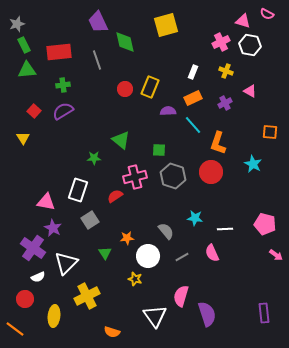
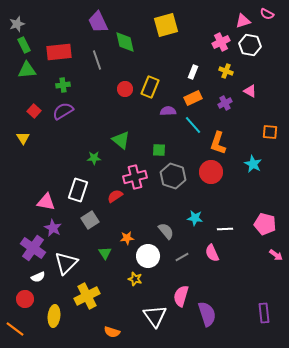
pink triangle at (243, 21): rotated 35 degrees counterclockwise
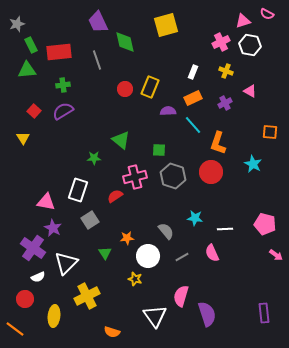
green rectangle at (24, 45): moved 7 px right
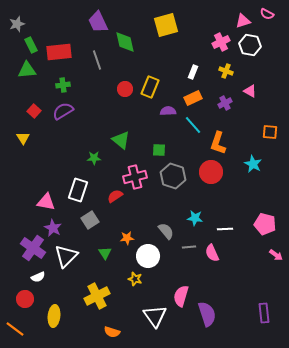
gray line at (182, 257): moved 7 px right, 10 px up; rotated 24 degrees clockwise
white triangle at (66, 263): moved 7 px up
yellow cross at (87, 296): moved 10 px right
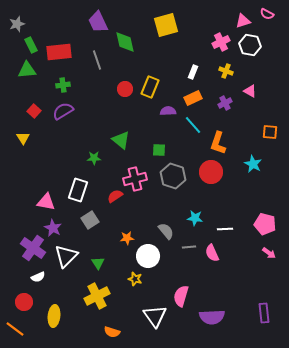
pink cross at (135, 177): moved 2 px down
green triangle at (105, 253): moved 7 px left, 10 px down
pink arrow at (276, 255): moved 7 px left, 2 px up
red circle at (25, 299): moved 1 px left, 3 px down
purple semicircle at (207, 314): moved 5 px right, 3 px down; rotated 105 degrees clockwise
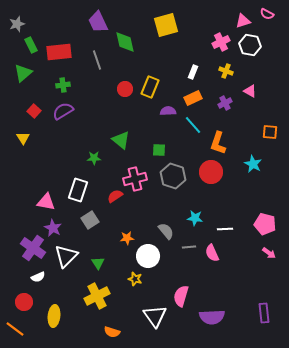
green triangle at (27, 70): moved 4 px left, 3 px down; rotated 36 degrees counterclockwise
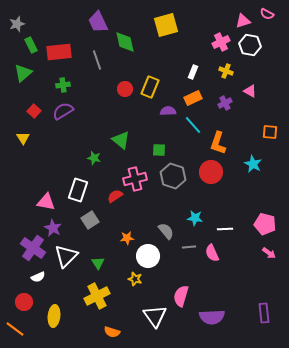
green star at (94, 158): rotated 16 degrees clockwise
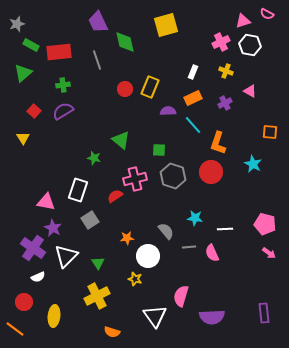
green rectangle at (31, 45): rotated 35 degrees counterclockwise
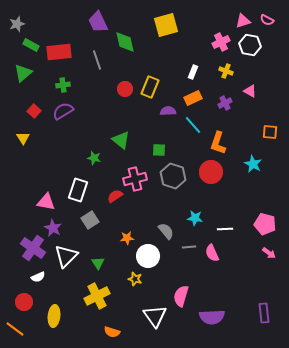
pink semicircle at (267, 14): moved 6 px down
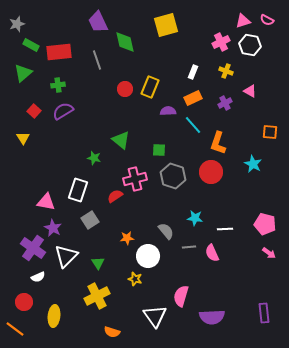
green cross at (63, 85): moved 5 px left
